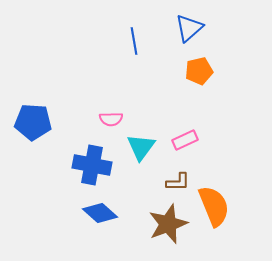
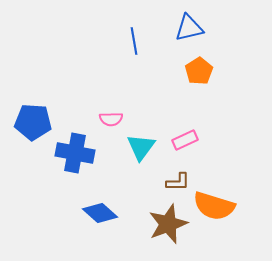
blue triangle: rotated 28 degrees clockwise
orange pentagon: rotated 20 degrees counterclockwise
blue cross: moved 17 px left, 12 px up
orange semicircle: rotated 129 degrees clockwise
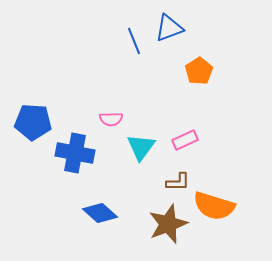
blue triangle: moved 20 px left; rotated 8 degrees counterclockwise
blue line: rotated 12 degrees counterclockwise
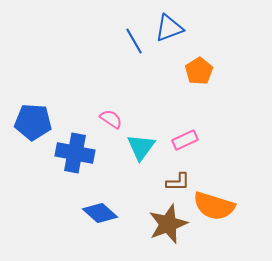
blue line: rotated 8 degrees counterclockwise
pink semicircle: rotated 145 degrees counterclockwise
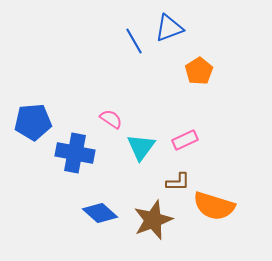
blue pentagon: rotated 9 degrees counterclockwise
brown star: moved 15 px left, 4 px up
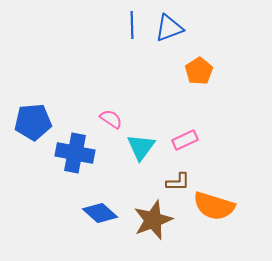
blue line: moved 2 px left, 16 px up; rotated 28 degrees clockwise
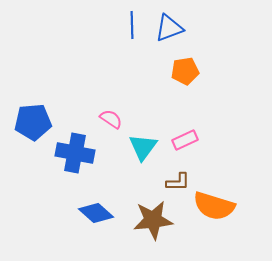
orange pentagon: moved 14 px left; rotated 24 degrees clockwise
cyan triangle: moved 2 px right
blue diamond: moved 4 px left
brown star: rotated 15 degrees clockwise
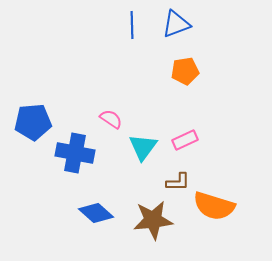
blue triangle: moved 7 px right, 4 px up
